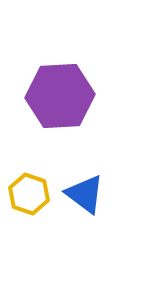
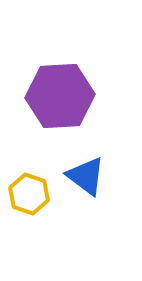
blue triangle: moved 1 px right, 18 px up
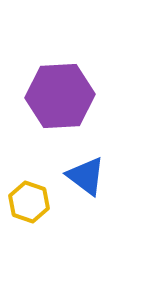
yellow hexagon: moved 8 px down
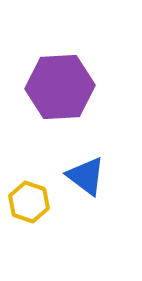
purple hexagon: moved 9 px up
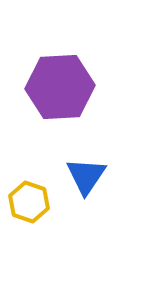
blue triangle: rotated 27 degrees clockwise
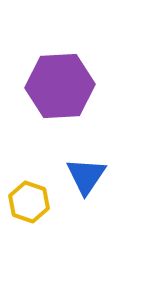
purple hexagon: moved 1 px up
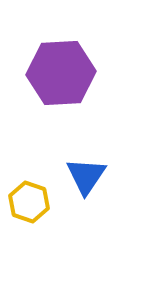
purple hexagon: moved 1 px right, 13 px up
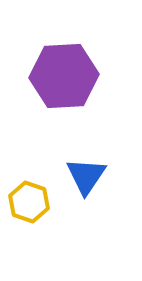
purple hexagon: moved 3 px right, 3 px down
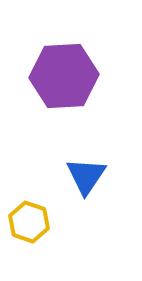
yellow hexagon: moved 20 px down
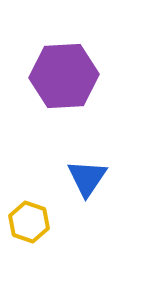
blue triangle: moved 1 px right, 2 px down
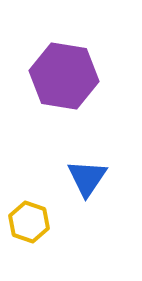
purple hexagon: rotated 12 degrees clockwise
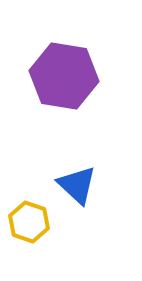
blue triangle: moved 10 px left, 7 px down; rotated 21 degrees counterclockwise
